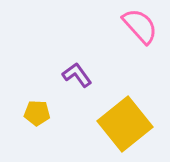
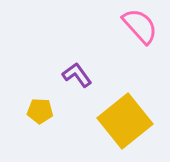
yellow pentagon: moved 3 px right, 2 px up
yellow square: moved 3 px up
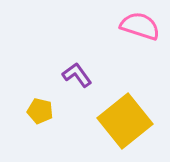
pink semicircle: rotated 30 degrees counterclockwise
yellow pentagon: rotated 10 degrees clockwise
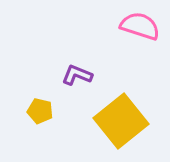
purple L-shape: rotated 32 degrees counterclockwise
yellow square: moved 4 px left
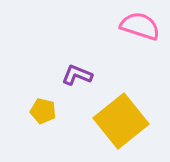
yellow pentagon: moved 3 px right
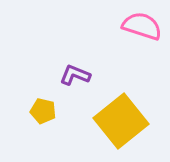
pink semicircle: moved 2 px right
purple L-shape: moved 2 px left
